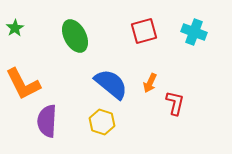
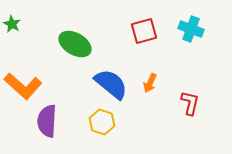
green star: moved 3 px left, 4 px up; rotated 12 degrees counterclockwise
cyan cross: moved 3 px left, 3 px up
green ellipse: moved 8 px down; rotated 32 degrees counterclockwise
orange L-shape: moved 2 px down; rotated 21 degrees counterclockwise
red L-shape: moved 15 px right
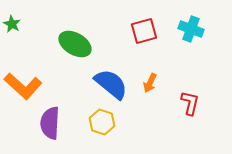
purple semicircle: moved 3 px right, 2 px down
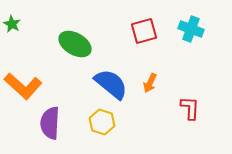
red L-shape: moved 5 px down; rotated 10 degrees counterclockwise
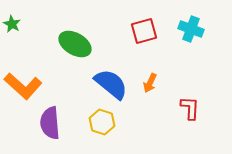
purple semicircle: rotated 8 degrees counterclockwise
